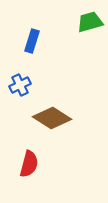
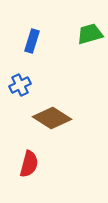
green trapezoid: moved 12 px down
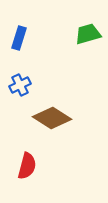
green trapezoid: moved 2 px left
blue rectangle: moved 13 px left, 3 px up
red semicircle: moved 2 px left, 2 px down
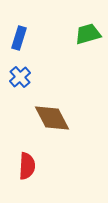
blue cross: moved 8 px up; rotated 15 degrees counterclockwise
brown diamond: rotated 30 degrees clockwise
red semicircle: rotated 12 degrees counterclockwise
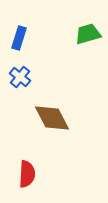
blue cross: rotated 10 degrees counterclockwise
red semicircle: moved 8 px down
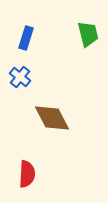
green trapezoid: rotated 92 degrees clockwise
blue rectangle: moved 7 px right
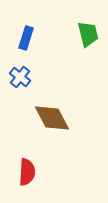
red semicircle: moved 2 px up
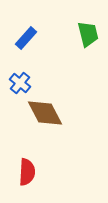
blue rectangle: rotated 25 degrees clockwise
blue cross: moved 6 px down
brown diamond: moved 7 px left, 5 px up
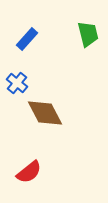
blue rectangle: moved 1 px right, 1 px down
blue cross: moved 3 px left
red semicircle: moved 2 px right; rotated 48 degrees clockwise
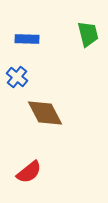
blue rectangle: rotated 50 degrees clockwise
blue cross: moved 6 px up
